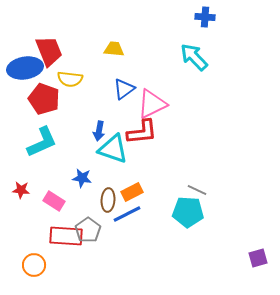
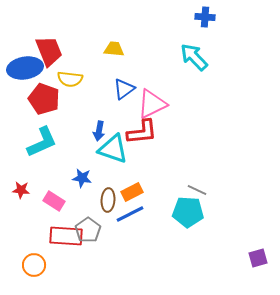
blue line: moved 3 px right
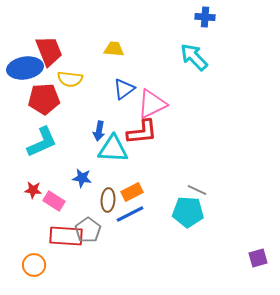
red pentagon: rotated 24 degrees counterclockwise
cyan triangle: rotated 16 degrees counterclockwise
red star: moved 12 px right
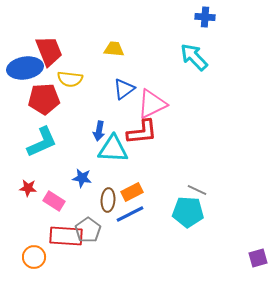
red star: moved 5 px left, 2 px up
orange circle: moved 8 px up
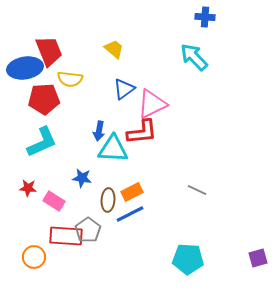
yellow trapezoid: rotated 35 degrees clockwise
cyan pentagon: moved 47 px down
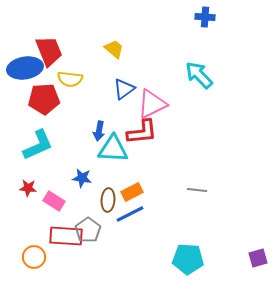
cyan arrow: moved 5 px right, 18 px down
cyan L-shape: moved 4 px left, 3 px down
gray line: rotated 18 degrees counterclockwise
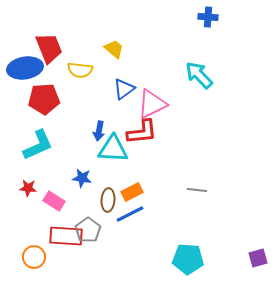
blue cross: moved 3 px right
red trapezoid: moved 3 px up
yellow semicircle: moved 10 px right, 9 px up
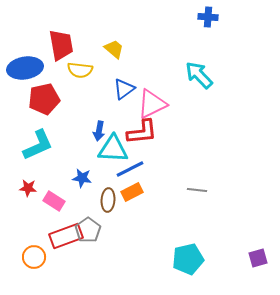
red trapezoid: moved 12 px right, 3 px up; rotated 12 degrees clockwise
red pentagon: rotated 8 degrees counterclockwise
blue line: moved 45 px up
red rectangle: rotated 24 degrees counterclockwise
cyan pentagon: rotated 16 degrees counterclockwise
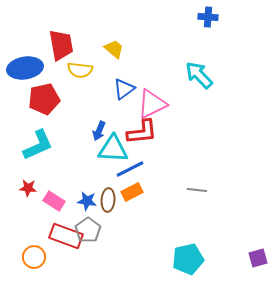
blue arrow: rotated 12 degrees clockwise
blue star: moved 5 px right, 23 px down
red rectangle: rotated 40 degrees clockwise
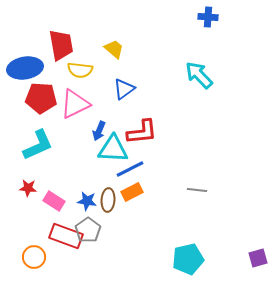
red pentagon: moved 3 px left, 1 px up; rotated 16 degrees clockwise
pink triangle: moved 77 px left
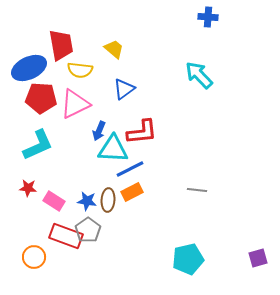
blue ellipse: moved 4 px right; rotated 16 degrees counterclockwise
